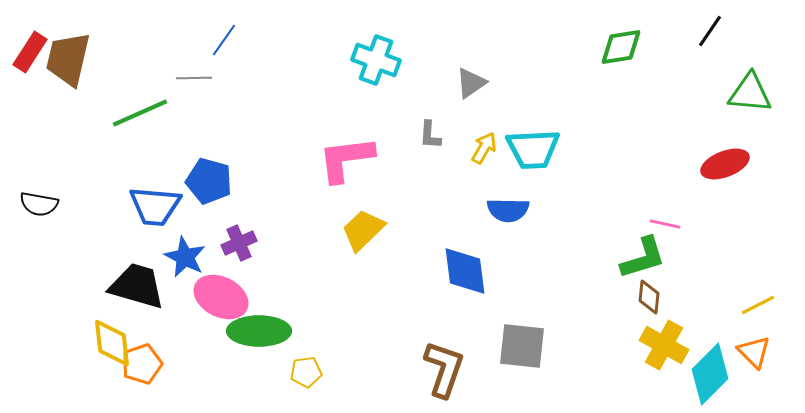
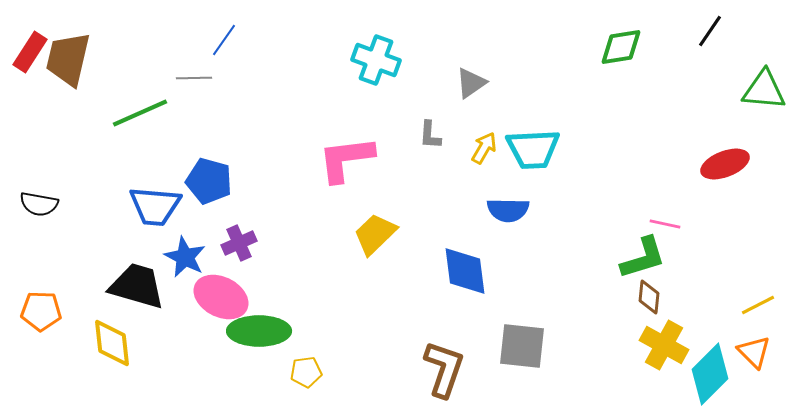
green triangle: moved 14 px right, 3 px up
yellow trapezoid: moved 12 px right, 4 px down
orange pentagon: moved 101 px left, 53 px up; rotated 21 degrees clockwise
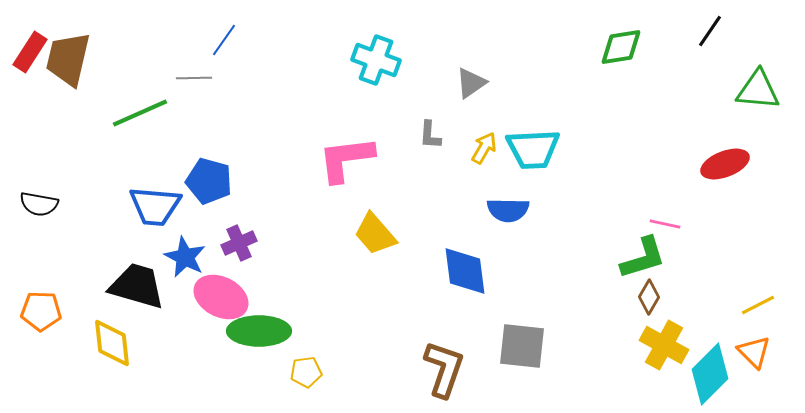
green triangle: moved 6 px left
yellow trapezoid: rotated 87 degrees counterclockwise
brown diamond: rotated 24 degrees clockwise
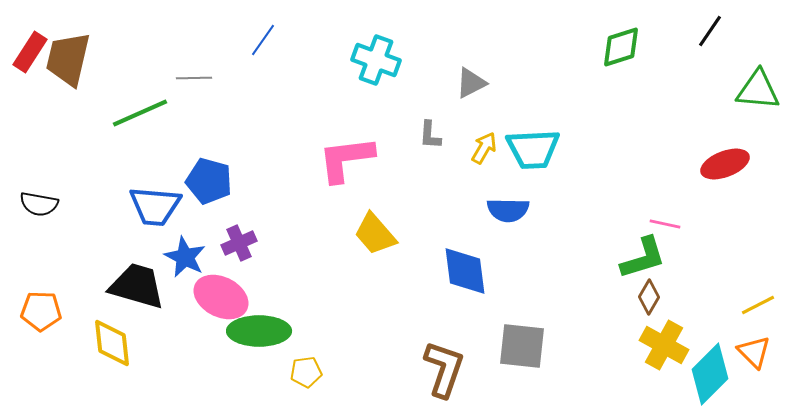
blue line: moved 39 px right
green diamond: rotated 9 degrees counterclockwise
gray triangle: rotated 8 degrees clockwise
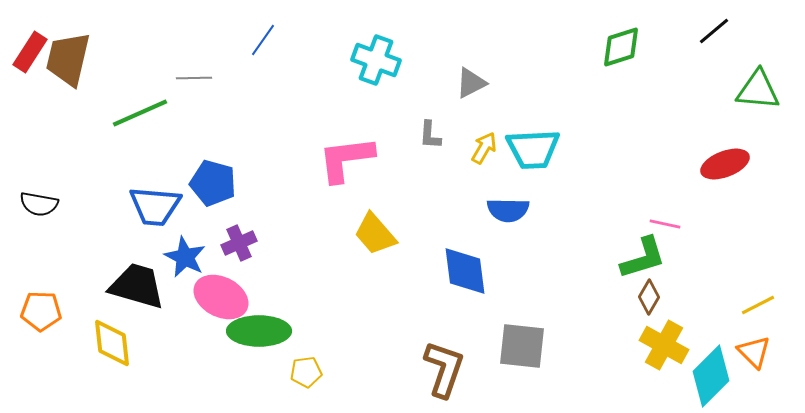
black line: moved 4 px right; rotated 16 degrees clockwise
blue pentagon: moved 4 px right, 2 px down
cyan diamond: moved 1 px right, 2 px down
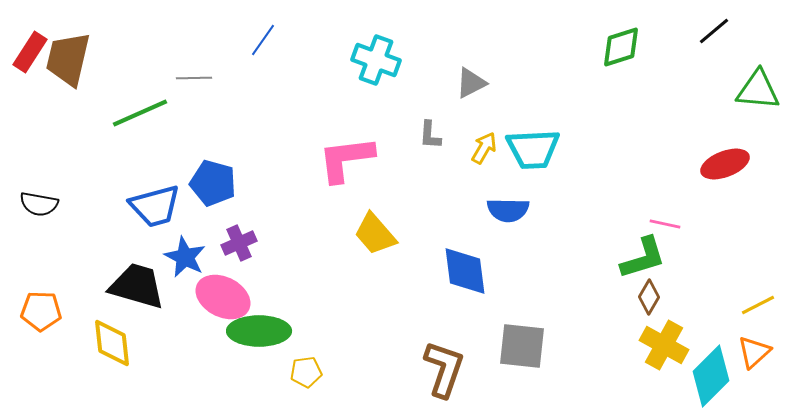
blue trapezoid: rotated 20 degrees counterclockwise
pink ellipse: moved 2 px right
orange triangle: rotated 33 degrees clockwise
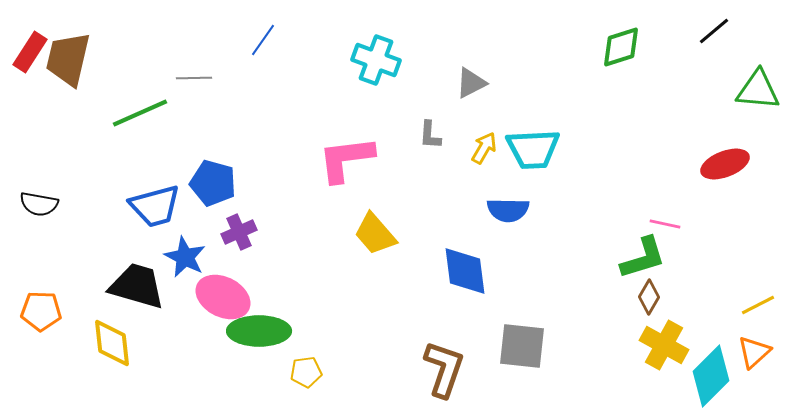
purple cross: moved 11 px up
